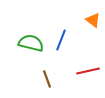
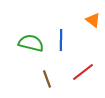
blue line: rotated 20 degrees counterclockwise
red line: moved 5 px left, 1 px down; rotated 25 degrees counterclockwise
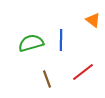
green semicircle: rotated 30 degrees counterclockwise
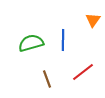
orange triangle: rotated 28 degrees clockwise
blue line: moved 2 px right
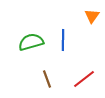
orange triangle: moved 1 px left, 4 px up
green semicircle: moved 1 px up
red line: moved 1 px right, 7 px down
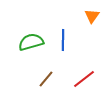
brown line: moved 1 px left; rotated 60 degrees clockwise
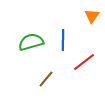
red line: moved 17 px up
